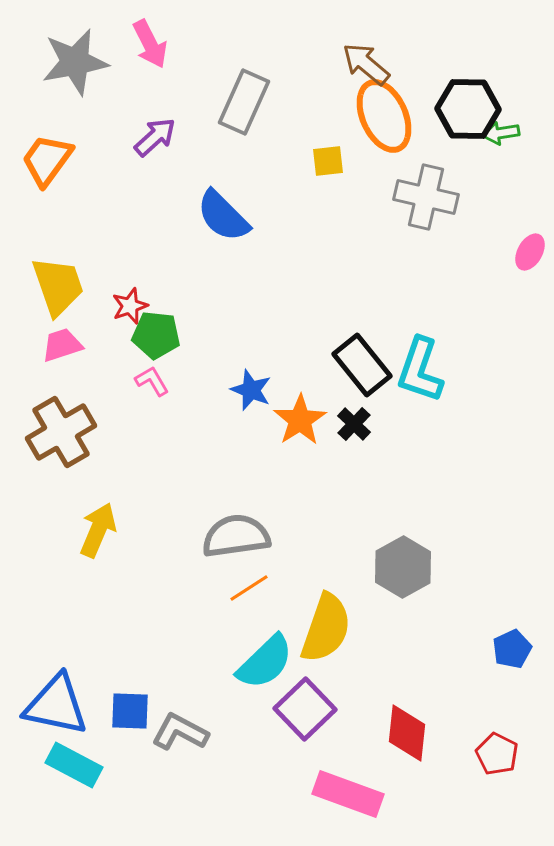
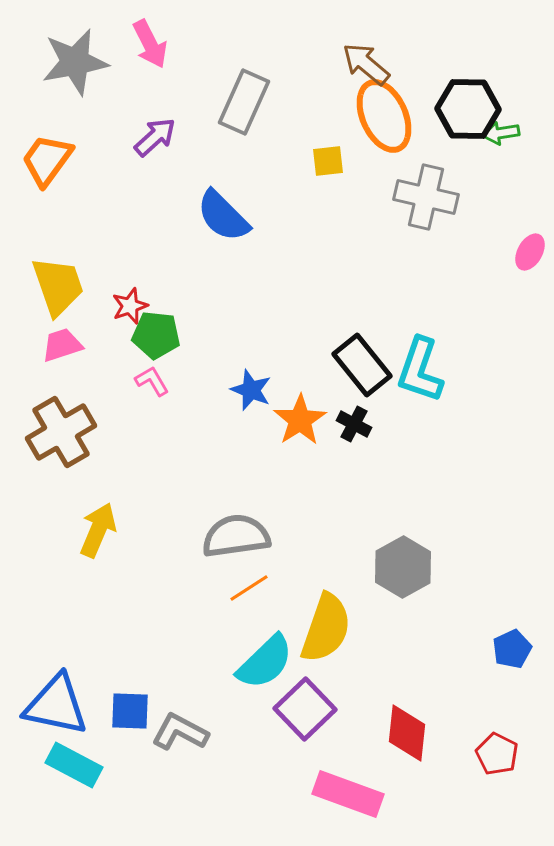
black cross: rotated 16 degrees counterclockwise
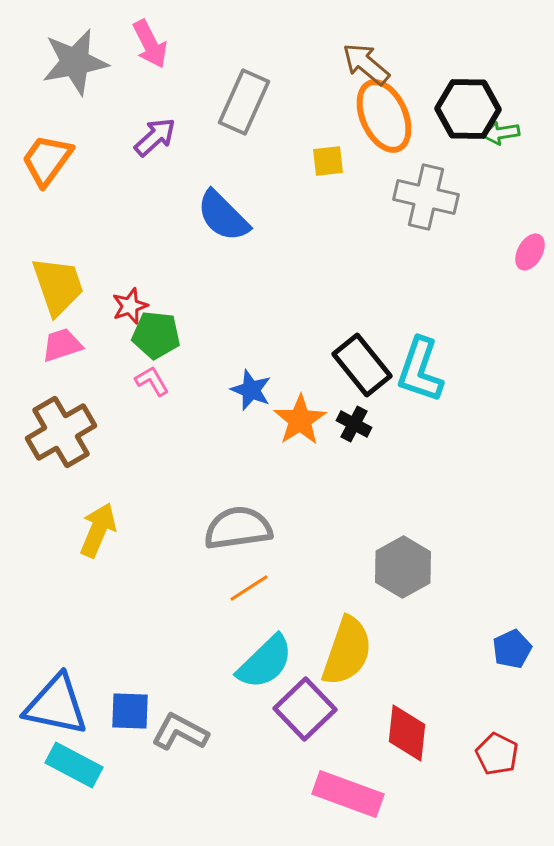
gray semicircle: moved 2 px right, 8 px up
yellow semicircle: moved 21 px right, 23 px down
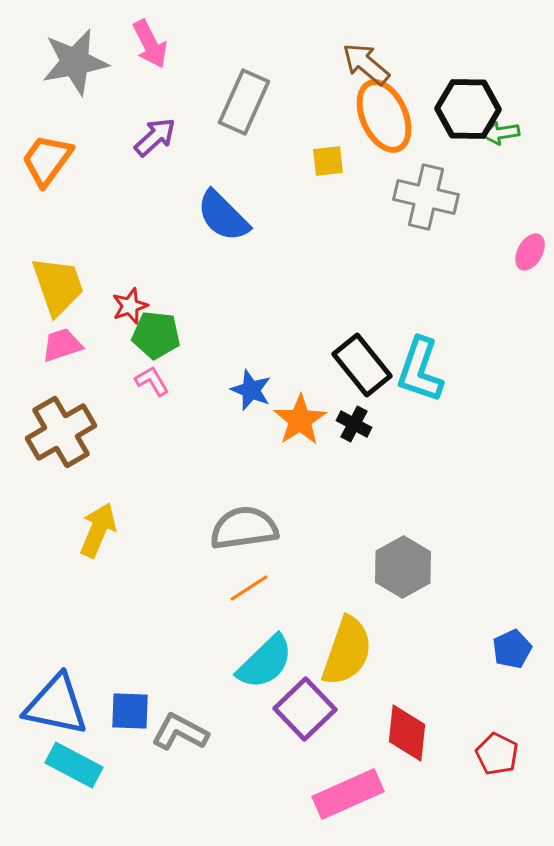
gray semicircle: moved 6 px right
pink rectangle: rotated 44 degrees counterclockwise
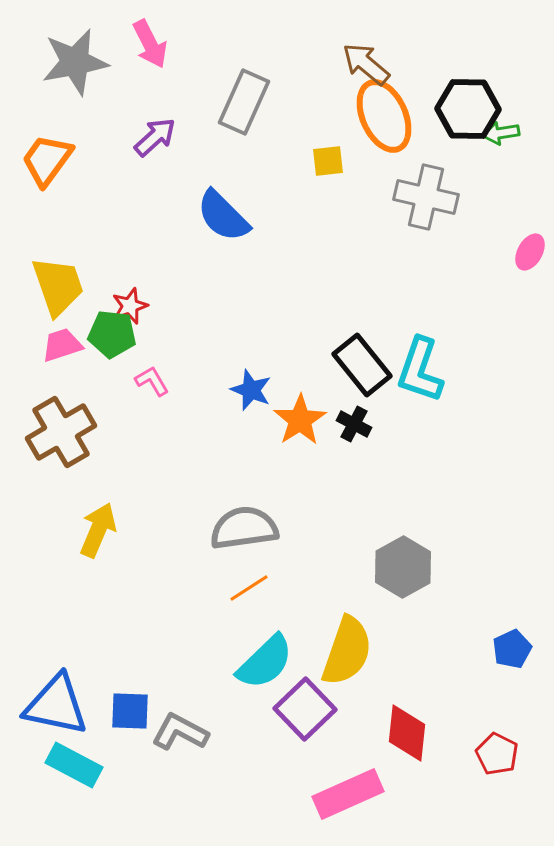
green pentagon: moved 44 px left, 1 px up
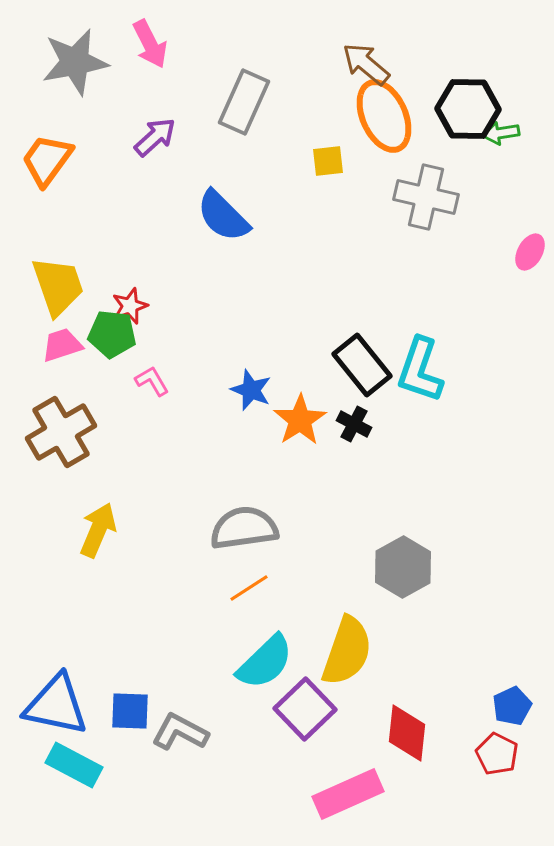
blue pentagon: moved 57 px down
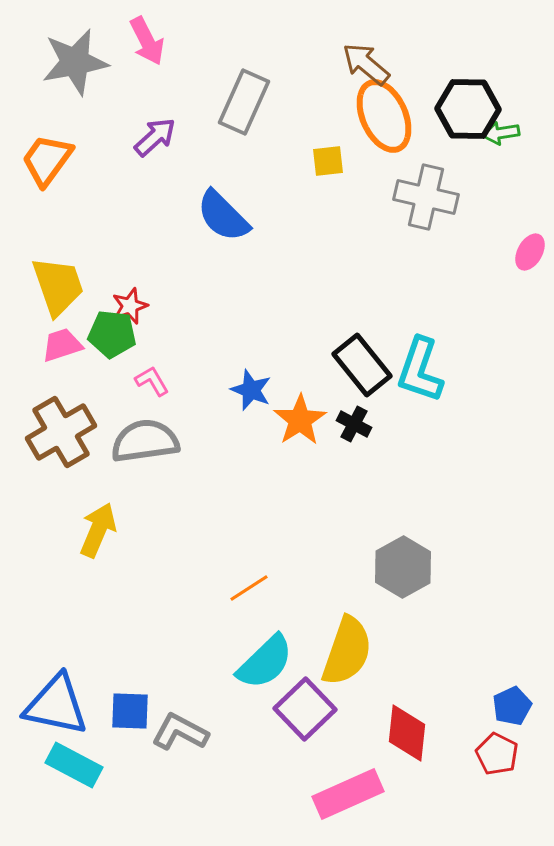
pink arrow: moved 3 px left, 3 px up
gray semicircle: moved 99 px left, 87 px up
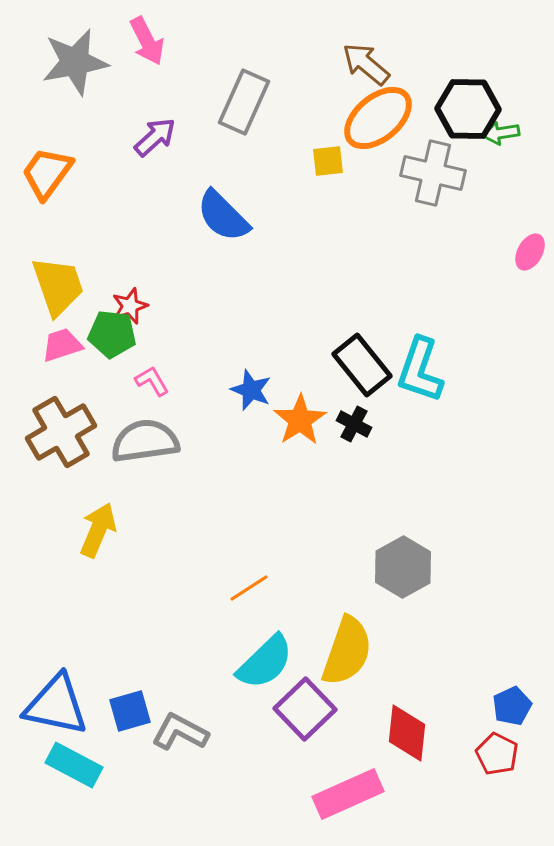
orange ellipse: moved 6 px left, 2 px down; rotated 74 degrees clockwise
orange trapezoid: moved 13 px down
gray cross: moved 7 px right, 24 px up
blue square: rotated 18 degrees counterclockwise
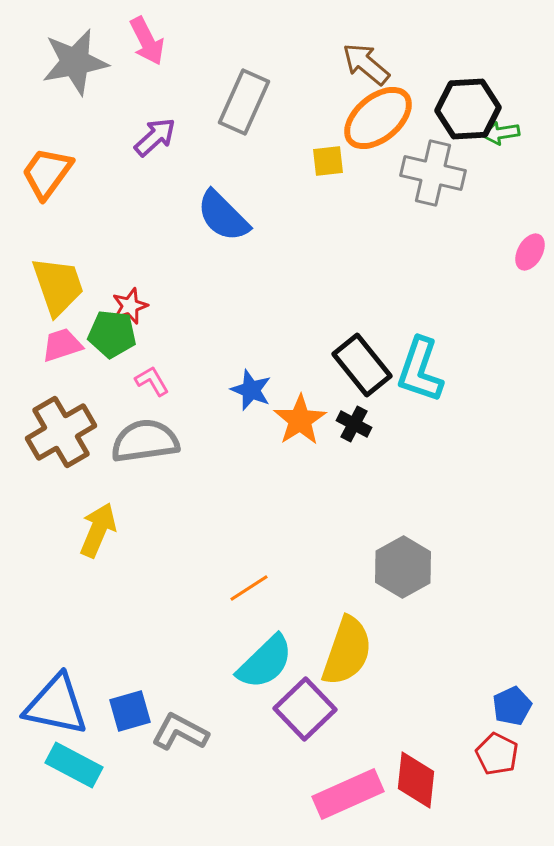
black hexagon: rotated 4 degrees counterclockwise
red diamond: moved 9 px right, 47 px down
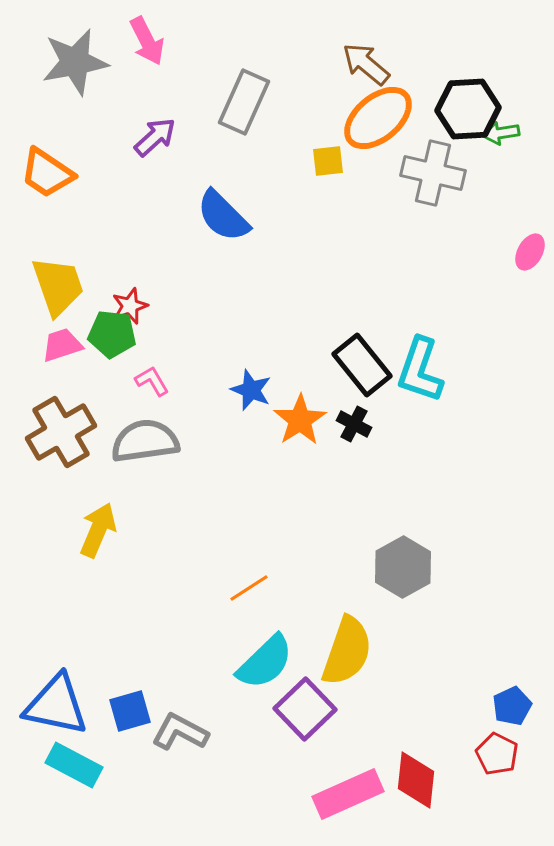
orange trapezoid: rotated 92 degrees counterclockwise
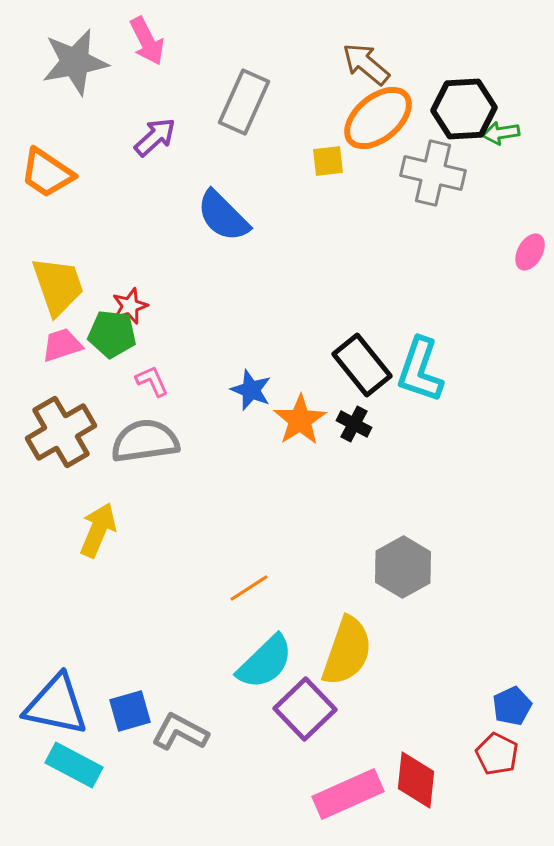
black hexagon: moved 4 px left
pink L-shape: rotated 6 degrees clockwise
